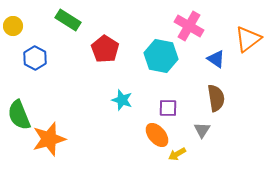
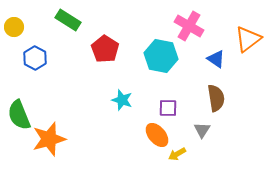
yellow circle: moved 1 px right, 1 px down
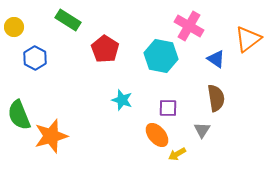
orange star: moved 2 px right, 3 px up
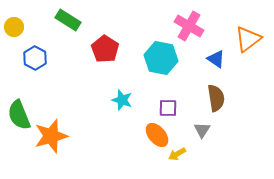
cyan hexagon: moved 2 px down
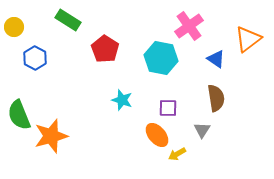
pink cross: rotated 24 degrees clockwise
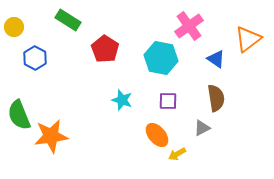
purple square: moved 7 px up
gray triangle: moved 2 px up; rotated 30 degrees clockwise
orange star: rotated 8 degrees clockwise
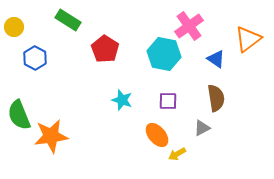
cyan hexagon: moved 3 px right, 4 px up
